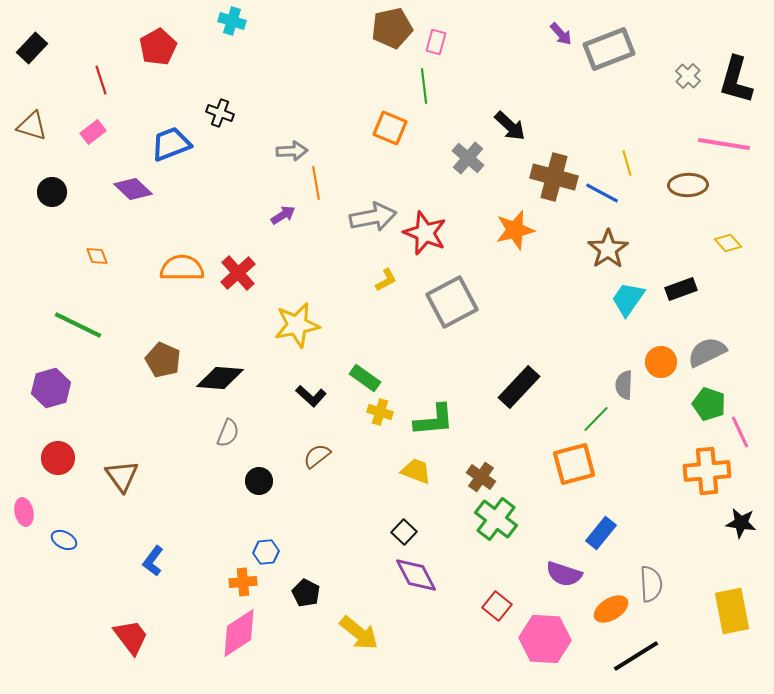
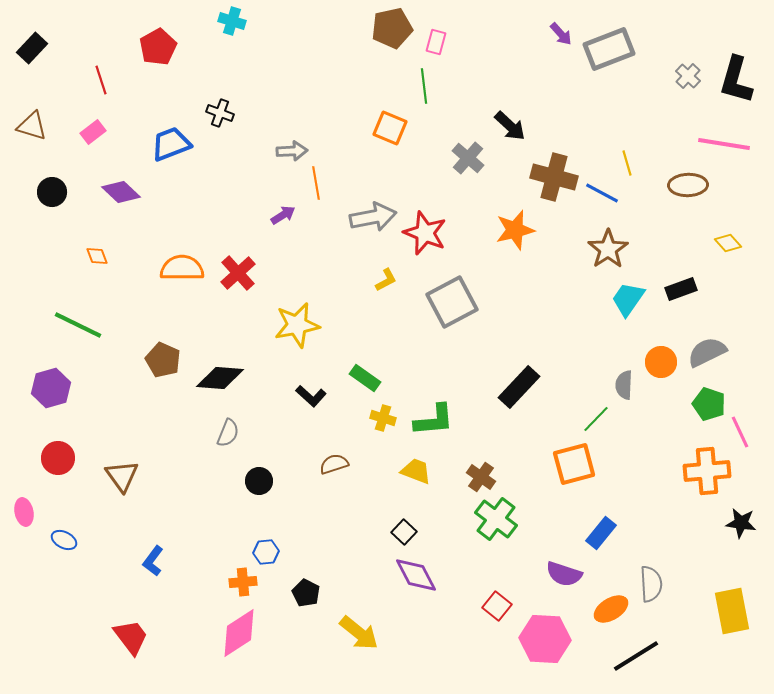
purple diamond at (133, 189): moved 12 px left, 3 px down
yellow cross at (380, 412): moved 3 px right, 6 px down
brown semicircle at (317, 456): moved 17 px right, 8 px down; rotated 20 degrees clockwise
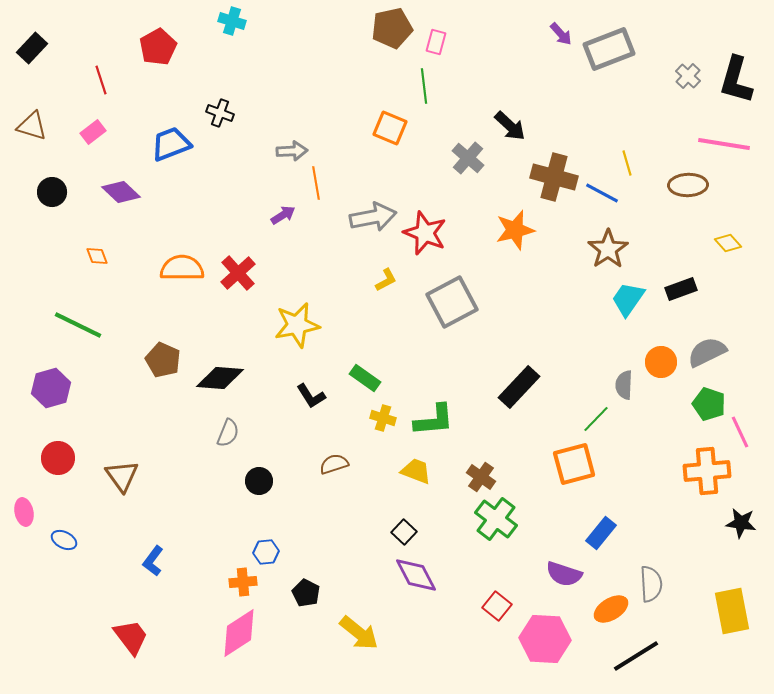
black L-shape at (311, 396): rotated 16 degrees clockwise
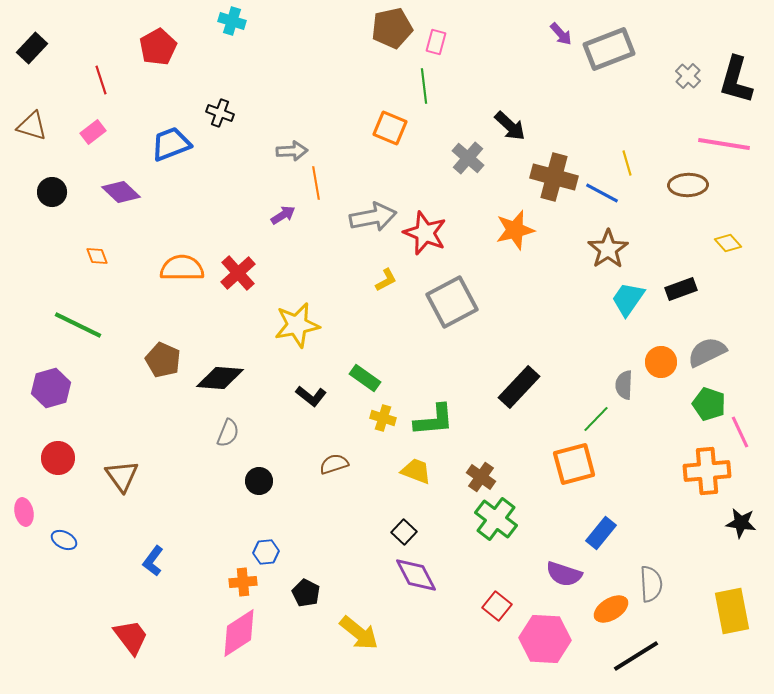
black L-shape at (311, 396): rotated 20 degrees counterclockwise
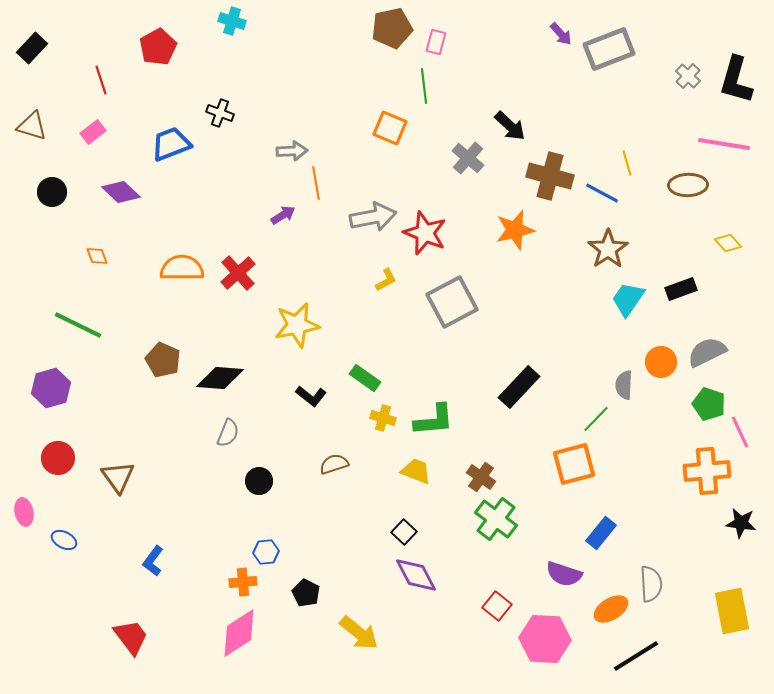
brown cross at (554, 177): moved 4 px left, 1 px up
brown triangle at (122, 476): moved 4 px left, 1 px down
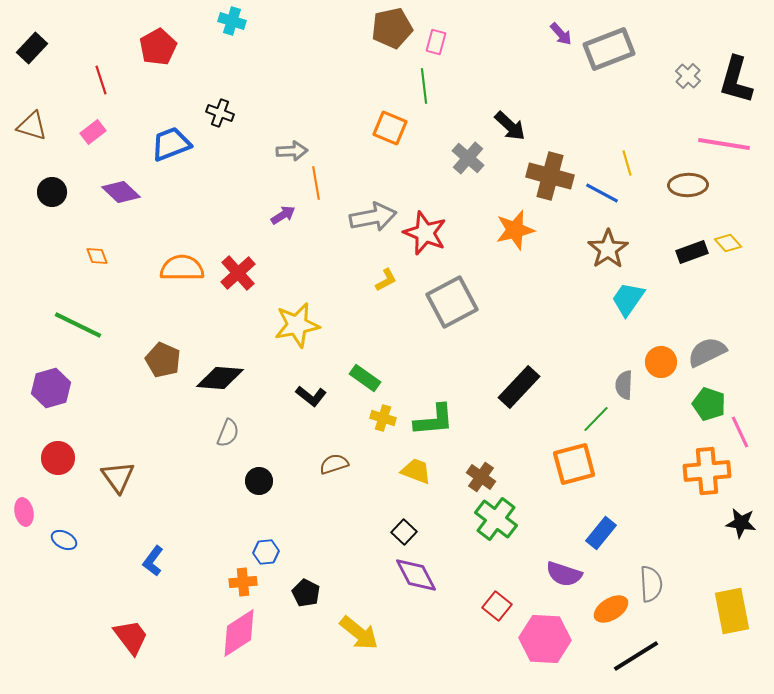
black rectangle at (681, 289): moved 11 px right, 37 px up
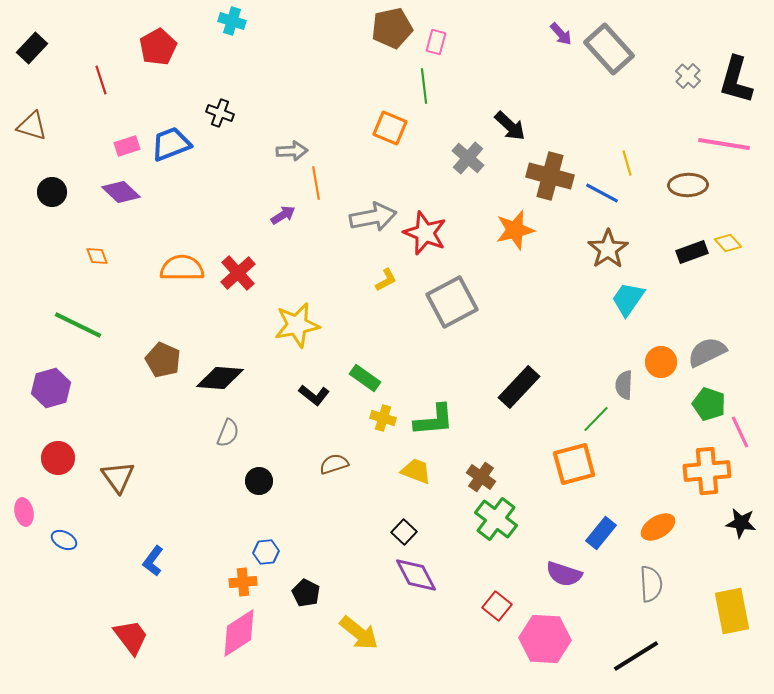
gray rectangle at (609, 49): rotated 69 degrees clockwise
pink rectangle at (93, 132): moved 34 px right, 14 px down; rotated 20 degrees clockwise
black L-shape at (311, 396): moved 3 px right, 1 px up
orange ellipse at (611, 609): moved 47 px right, 82 px up
